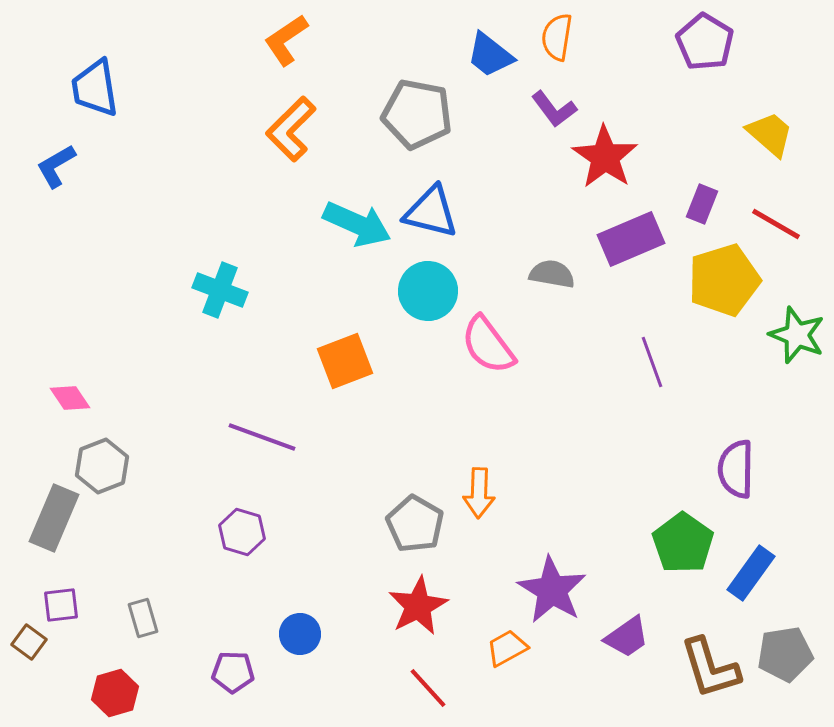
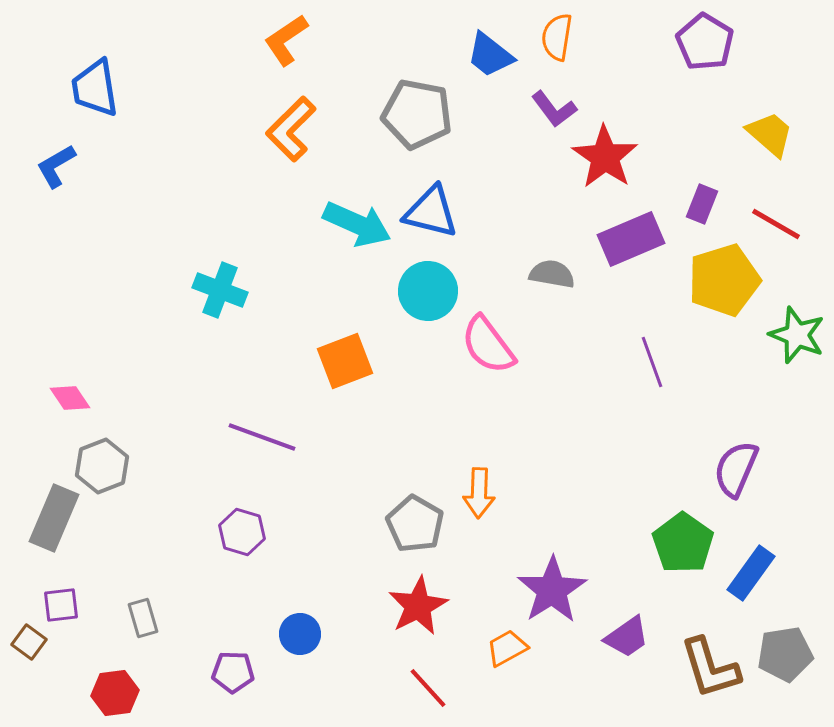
purple semicircle at (736, 469): rotated 22 degrees clockwise
purple star at (552, 590): rotated 8 degrees clockwise
red hexagon at (115, 693): rotated 9 degrees clockwise
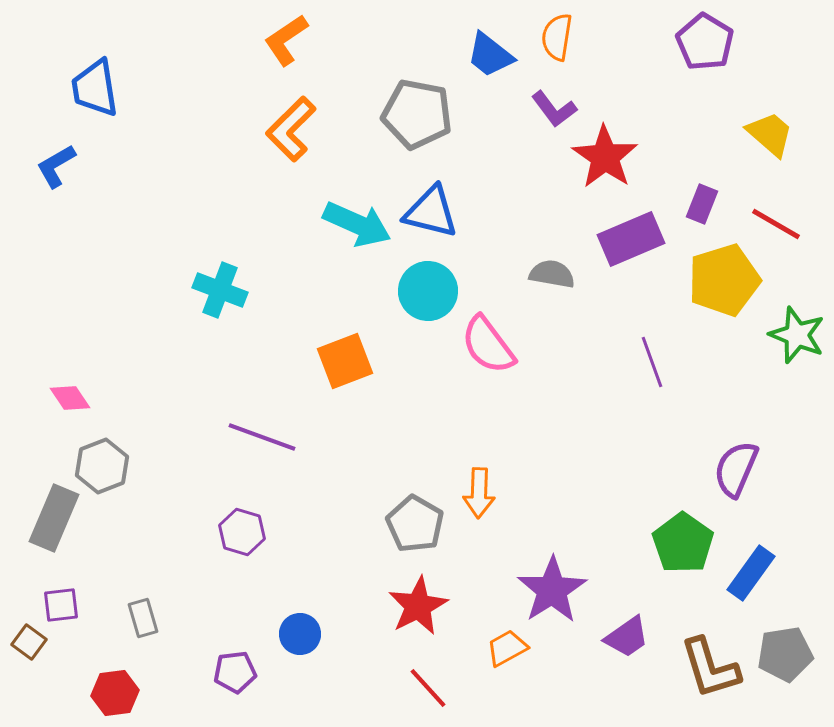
purple pentagon at (233, 672): moved 2 px right; rotated 9 degrees counterclockwise
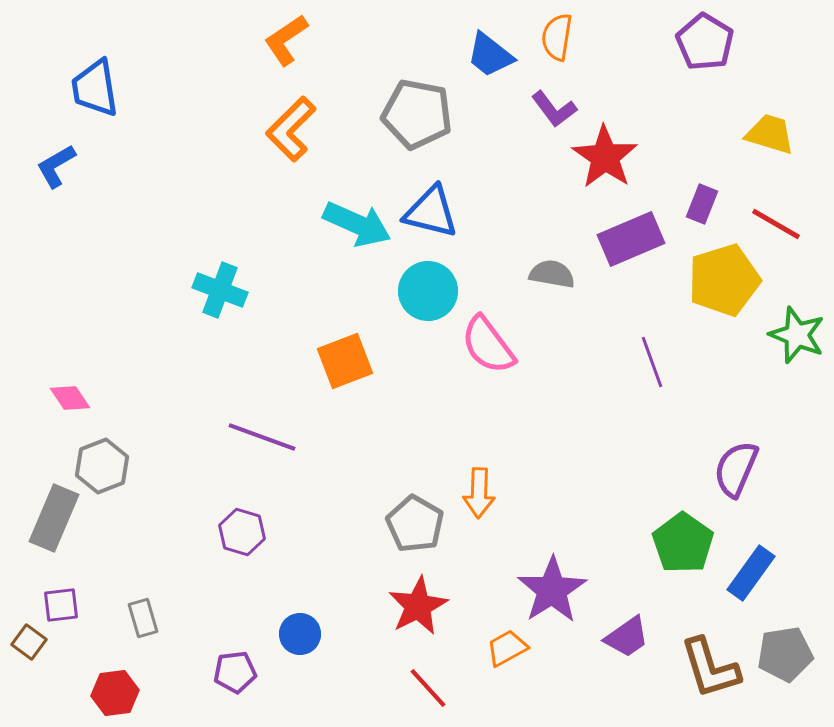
yellow trapezoid at (770, 134): rotated 24 degrees counterclockwise
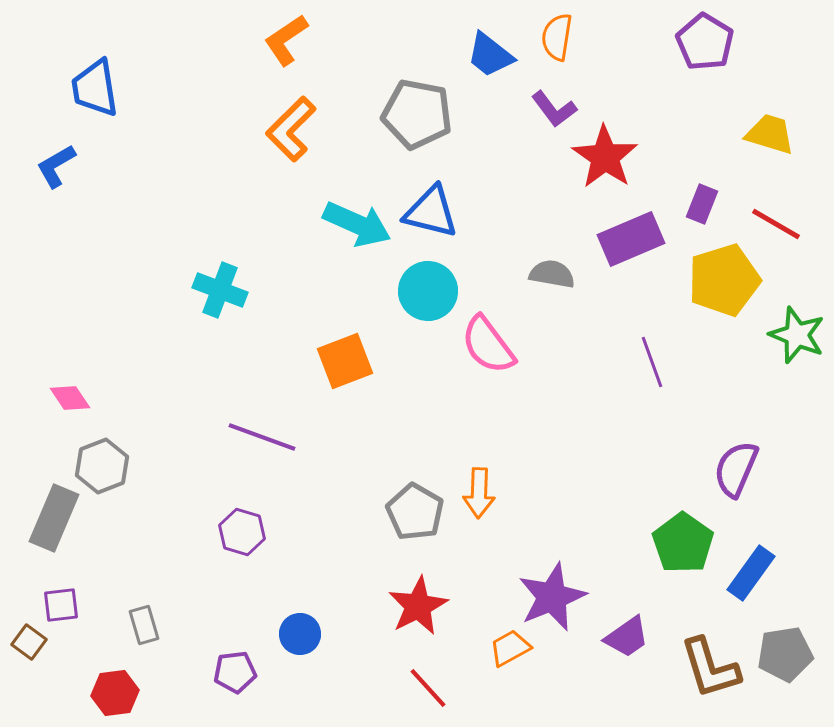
gray pentagon at (415, 524): moved 12 px up
purple star at (552, 590): moved 7 px down; rotated 10 degrees clockwise
gray rectangle at (143, 618): moved 1 px right, 7 px down
orange trapezoid at (507, 648): moved 3 px right
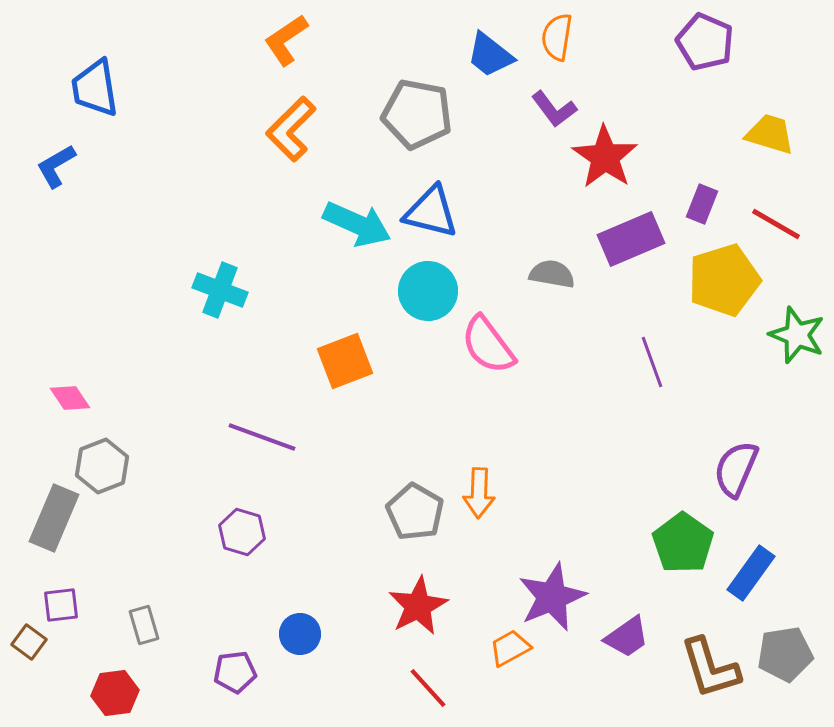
purple pentagon at (705, 42): rotated 8 degrees counterclockwise
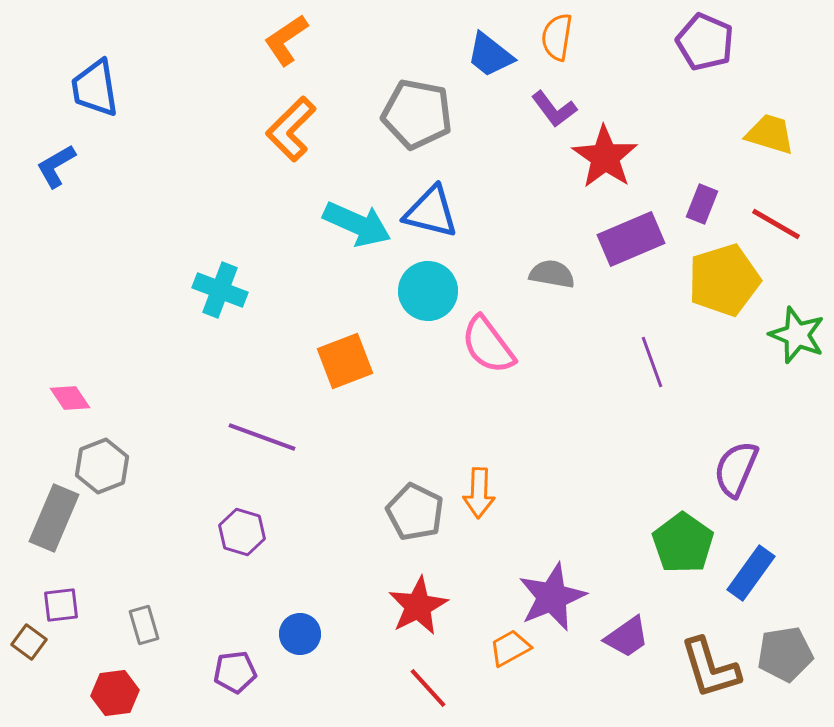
gray pentagon at (415, 512): rotated 4 degrees counterclockwise
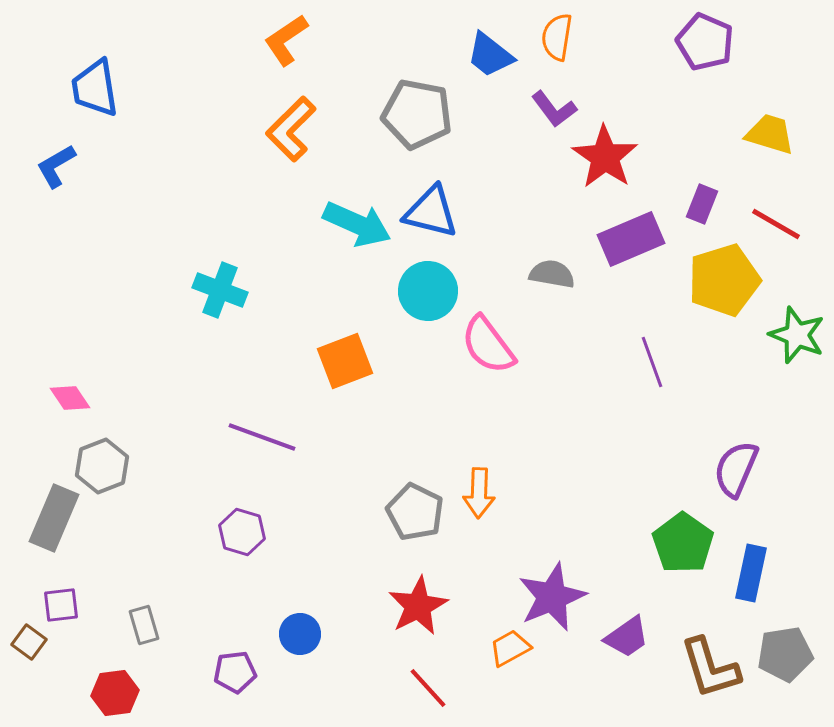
blue rectangle at (751, 573): rotated 24 degrees counterclockwise
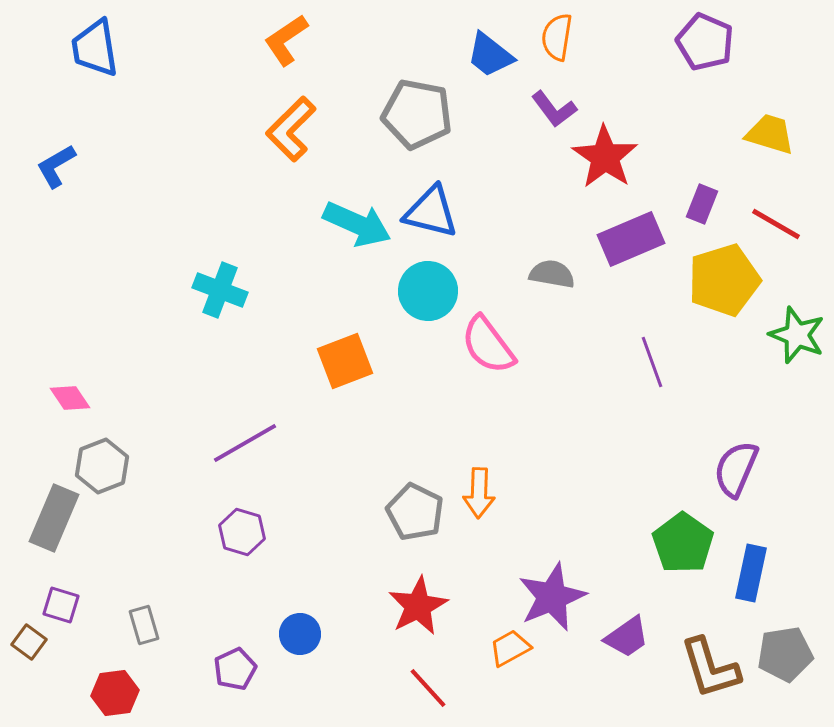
blue trapezoid at (95, 88): moved 40 px up
purple line at (262, 437): moved 17 px left, 6 px down; rotated 50 degrees counterclockwise
purple square at (61, 605): rotated 24 degrees clockwise
purple pentagon at (235, 672): moved 3 px up; rotated 18 degrees counterclockwise
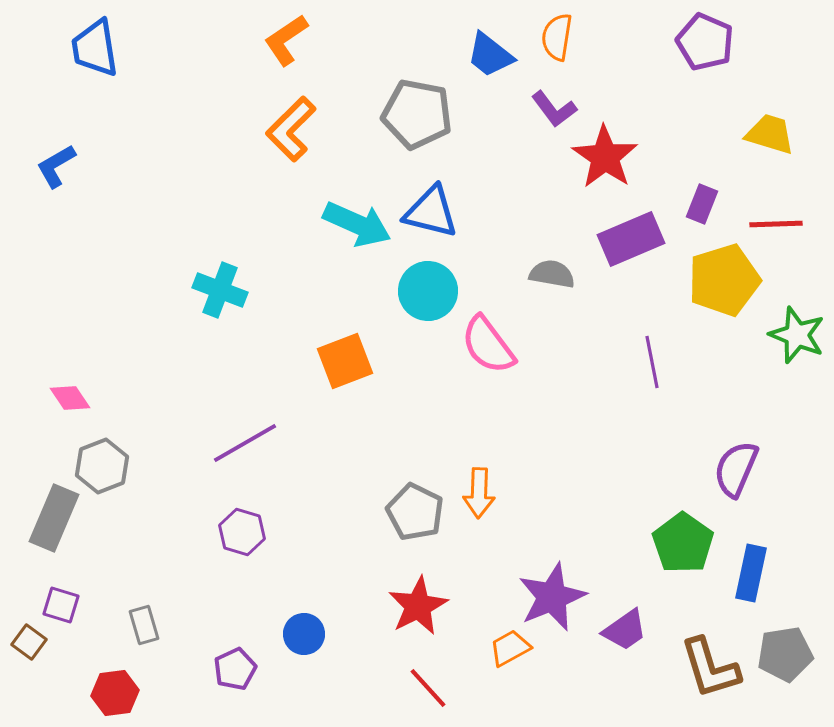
red line at (776, 224): rotated 32 degrees counterclockwise
purple line at (652, 362): rotated 9 degrees clockwise
blue circle at (300, 634): moved 4 px right
purple trapezoid at (627, 637): moved 2 px left, 7 px up
